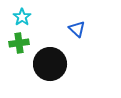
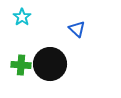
green cross: moved 2 px right, 22 px down; rotated 12 degrees clockwise
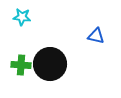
cyan star: rotated 30 degrees counterclockwise
blue triangle: moved 19 px right, 7 px down; rotated 30 degrees counterclockwise
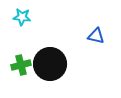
green cross: rotated 18 degrees counterclockwise
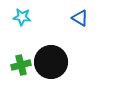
blue triangle: moved 16 px left, 18 px up; rotated 18 degrees clockwise
black circle: moved 1 px right, 2 px up
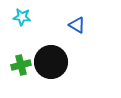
blue triangle: moved 3 px left, 7 px down
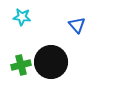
blue triangle: rotated 18 degrees clockwise
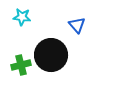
black circle: moved 7 px up
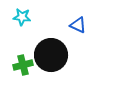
blue triangle: moved 1 px right; rotated 24 degrees counterclockwise
green cross: moved 2 px right
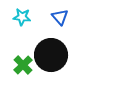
blue triangle: moved 18 px left, 8 px up; rotated 24 degrees clockwise
green cross: rotated 30 degrees counterclockwise
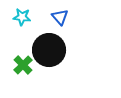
black circle: moved 2 px left, 5 px up
